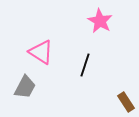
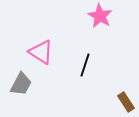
pink star: moved 5 px up
gray trapezoid: moved 4 px left, 3 px up
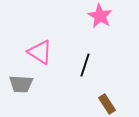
pink triangle: moved 1 px left
gray trapezoid: rotated 65 degrees clockwise
brown rectangle: moved 19 px left, 2 px down
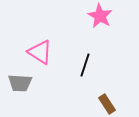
gray trapezoid: moved 1 px left, 1 px up
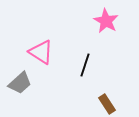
pink star: moved 6 px right, 5 px down
pink triangle: moved 1 px right
gray trapezoid: rotated 45 degrees counterclockwise
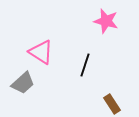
pink star: rotated 15 degrees counterclockwise
gray trapezoid: moved 3 px right
brown rectangle: moved 5 px right
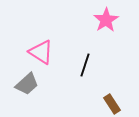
pink star: moved 1 px up; rotated 25 degrees clockwise
gray trapezoid: moved 4 px right, 1 px down
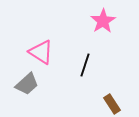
pink star: moved 3 px left, 1 px down
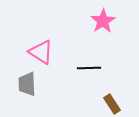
black line: moved 4 px right, 3 px down; rotated 70 degrees clockwise
gray trapezoid: rotated 130 degrees clockwise
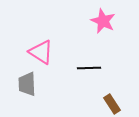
pink star: rotated 15 degrees counterclockwise
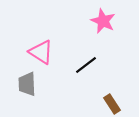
black line: moved 3 px left, 3 px up; rotated 35 degrees counterclockwise
